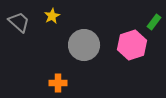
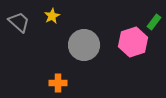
pink hexagon: moved 1 px right, 3 px up
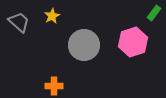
green rectangle: moved 9 px up
orange cross: moved 4 px left, 3 px down
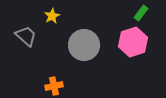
green rectangle: moved 13 px left
gray trapezoid: moved 7 px right, 14 px down
orange cross: rotated 12 degrees counterclockwise
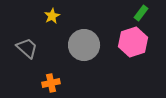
gray trapezoid: moved 1 px right, 12 px down
orange cross: moved 3 px left, 3 px up
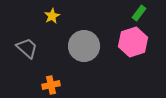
green rectangle: moved 2 px left
gray circle: moved 1 px down
orange cross: moved 2 px down
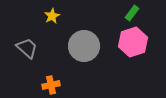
green rectangle: moved 7 px left
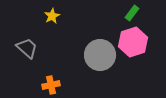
gray circle: moved 16 px right, 9 px down
